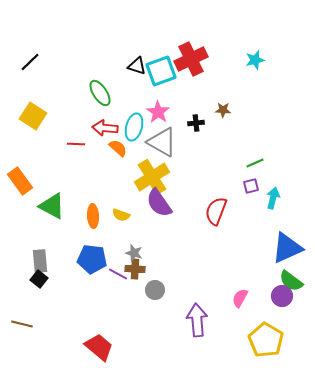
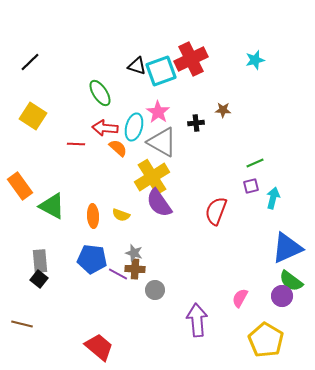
orange rectangle: moved 5 px down
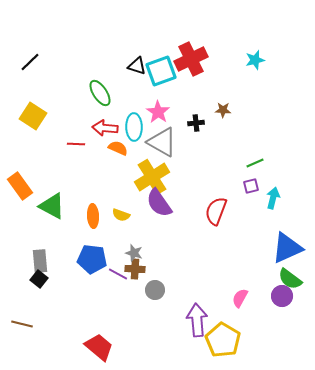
cyan ellipse: rotated 16 degrees counterclockwise
orange semicircle: rotated 18 degrees counterclockwise
green semicircle: moved 1 px left, 2 px up
yellow pentagon: moved 43 px left
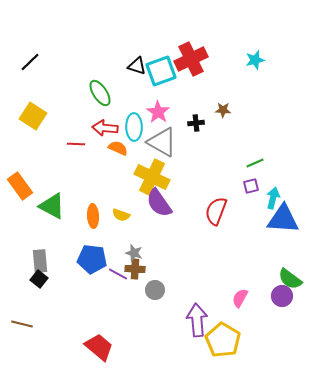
yellow cross: rotated 32 degrees counterclockwise
blue triangle: moved 4 px left, 29 px up; rotated 28 degrees clockwise
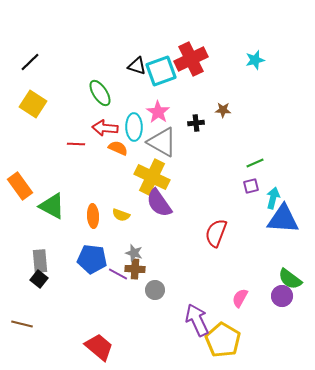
yellow square: moved 12 px up
red semicircle: moved 22 px down
purple arrow: rotated 20 degrees counterclockwise
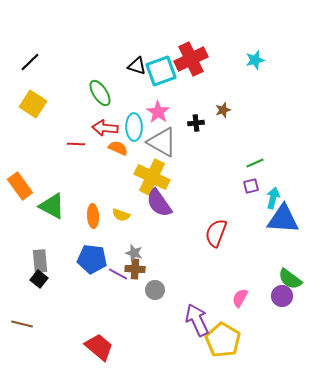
brown star: rotated 21 degrees counterclockwise
